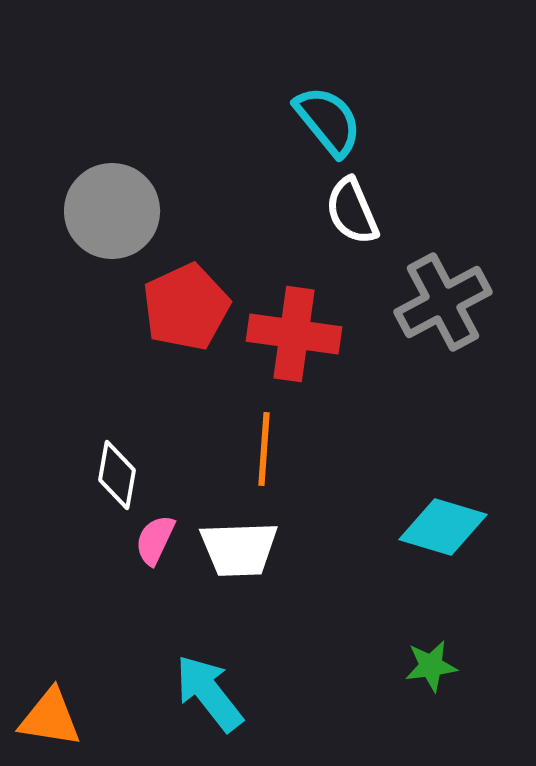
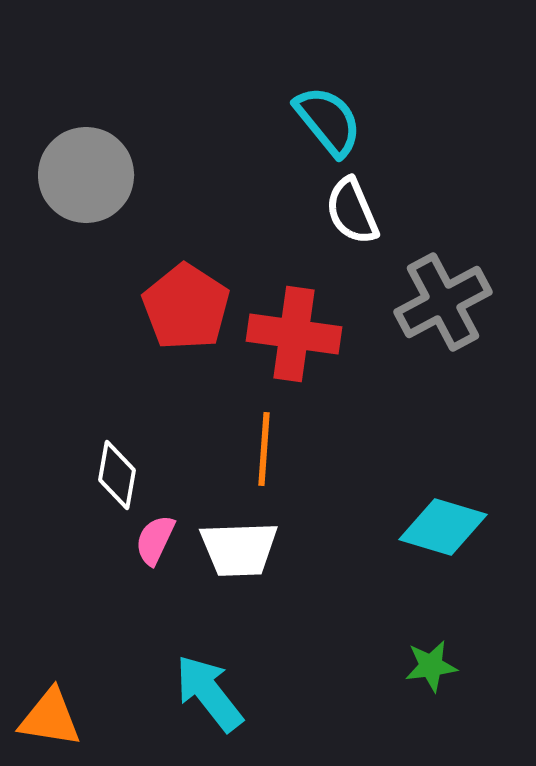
gray circle: moved 26 px left, 36 px up
red pentagon: rotated 14 degrees counterclockwise
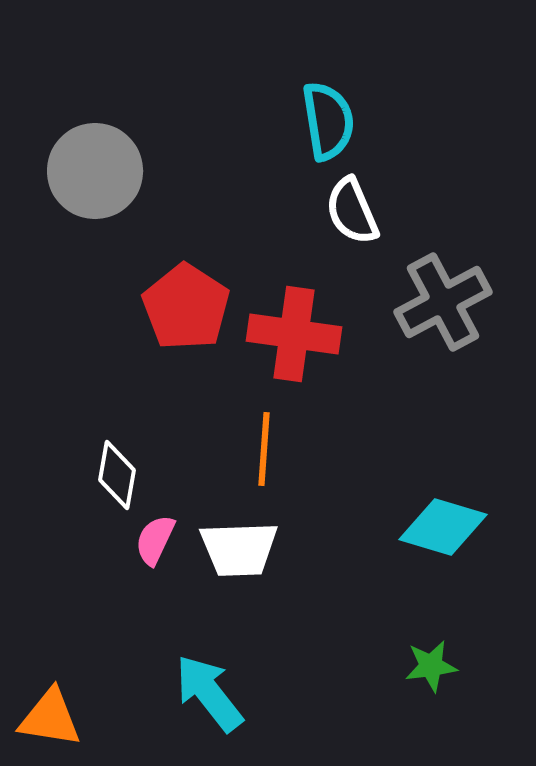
cyan semicircle: rotated 30 degrees clockwise
gray circle: moved 9 px right, 4 px up
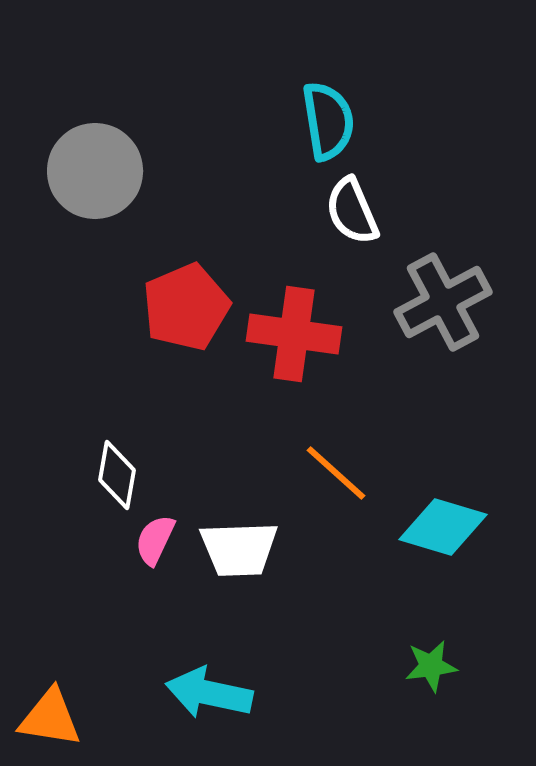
red pentagon: rotated 16 degrees clockwise
orange line: moved 72 px right, 24 px down; rotated 52 degrees counterclockwise
cyan arrow: rotated 40 degrees counterclockwise
